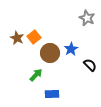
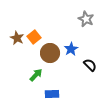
gray star: moved 1 px left, 1 px down
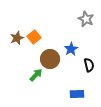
brown star: rotated 24 degrees clockwise
brown circle: moved 6 px down
black semicircle: moved 1 px left; rotated 32 degrees clockwise
blue rectangle: moved 25 px right
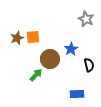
orange square: moved 1 px left; rotated 32 degrees clockwise
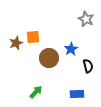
brown star: moved 1 px left, 5 px down
brown circle: moved 1 px left, 1 px up
black semicircle: moved 1 px left, 1 px down
green arrow: moved 17 px down
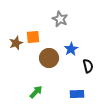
gray star: moved 26 px left
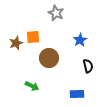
gray star: moved 4 px left, 6 px up
blue star: moved 9 px right, 9 px up
green arrow: moved 4 px left, 6 px up; rotated 72 degrees clockwise
